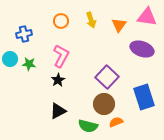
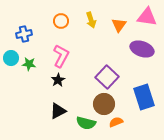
cyan circle: moved 1 px right, 1 px up
green semicircle: moved 2 px left, 3 px up
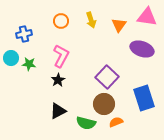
blue rectangle: moved 1 px down
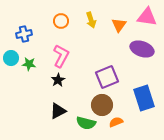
purple square: rotated 25 degrees clockwise
brown circle: moved 2 px left, 1 px down
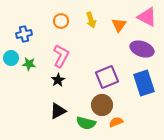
pink triangle: rotated 20 degrees clockwise
blue rectangle: moved 15 px up
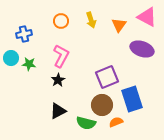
blue rectangle: moved 12 px left, 16 px down
